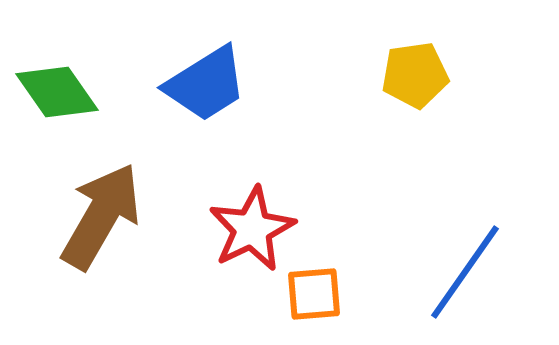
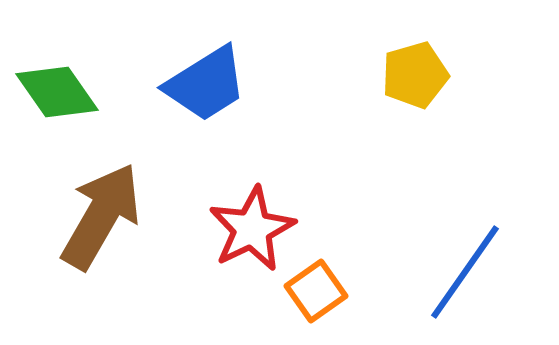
yellow pentagon: rotated 8 degrees counterclockwise
orange square: moved 2 px right, 3 px up; rotated 30 degrees counterclockwise
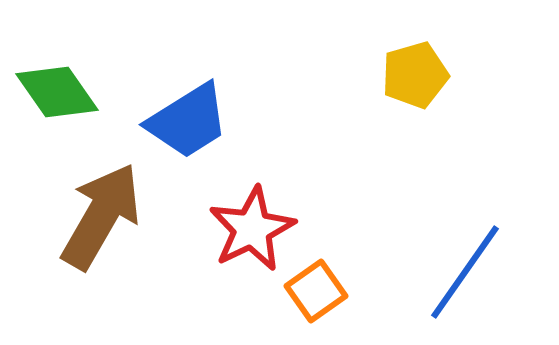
blue trapezoid: moved 18 px left, 37 px down
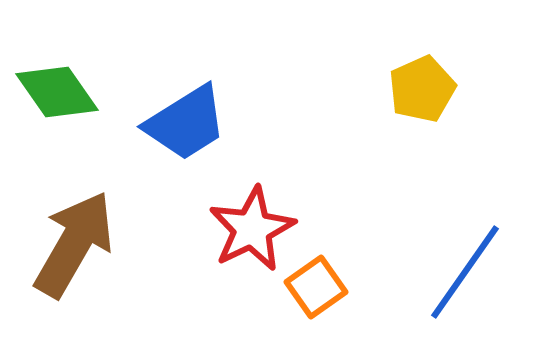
yellow pentagon: moved 7 px right, 14 px down; rotated 8 degrees counterclockwise
blue trapezoid: moved 2 px left, 2 px down
brown arrow: moved 27 px left, 28 px down
orange square: moved 4 px up
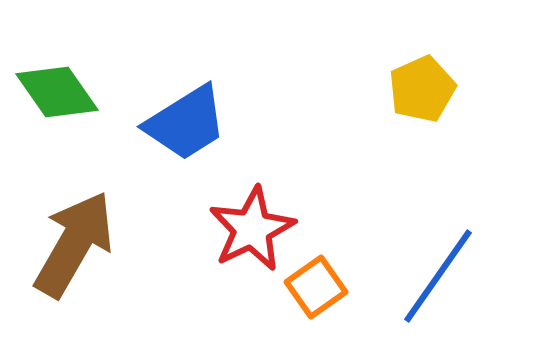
blue line: moved 27 px left, 4 px down
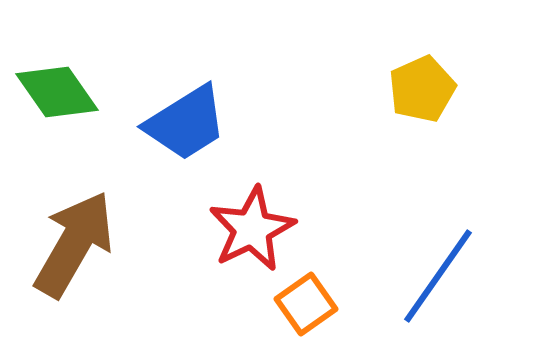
orange square: moved 10 px left, 17 px down
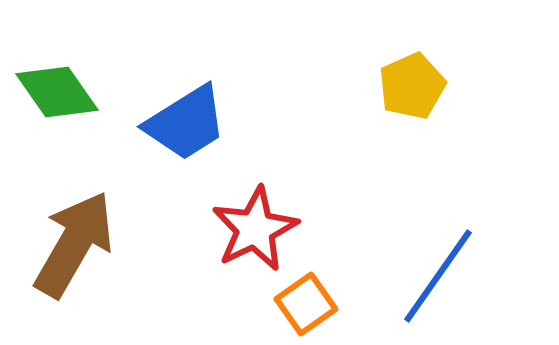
yellow pentagon: moved 10 px left, 3 px up
red star: moved 3 px right
